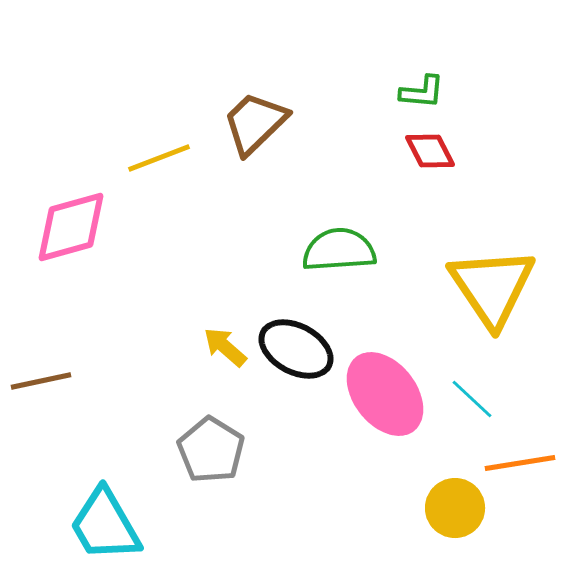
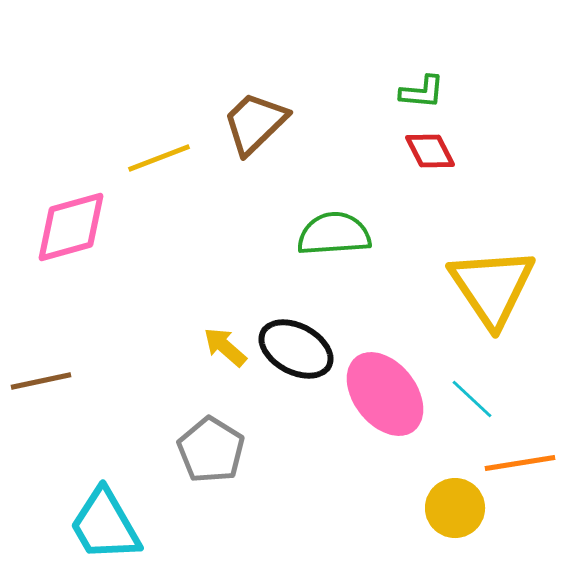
green semicircle: moved 5 px left, 16 px up
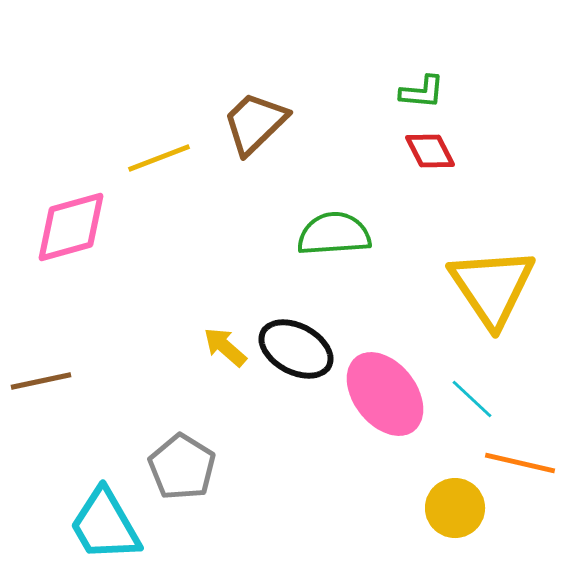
gray pentagon: moved 29 px left, 17 px down
orange line: rotated 22 degrees clockwise
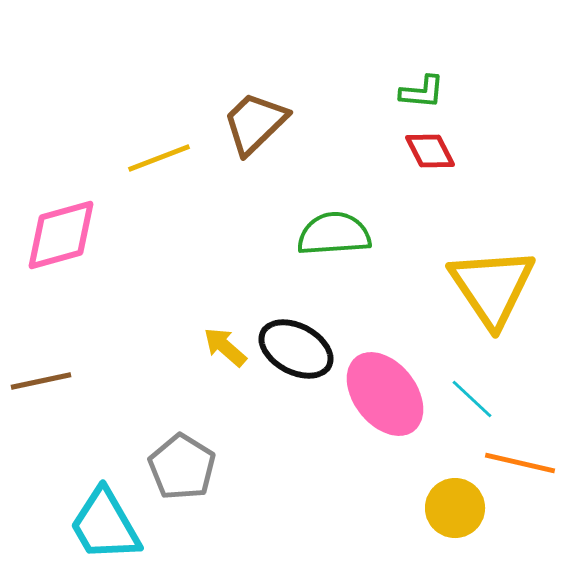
pink diamond: moved 10 px left, 8 px down
